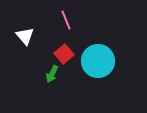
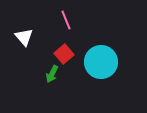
white triangle: moved 1 px left, 1 px down
cyan circle: moved 3 px right, 1 px down
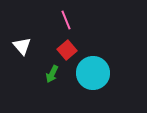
white triangle: moved 2 px left, 9 px down
red square: moved 3 px right, 4 px up
cyan circle: moved 8 px left, 11 px down
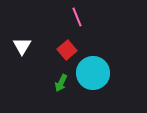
pink line: moved 11 px right, 3 px up
white triangle: rotated 12 degrees clockwise
green arrow: moved 9 px right, 9 px down
